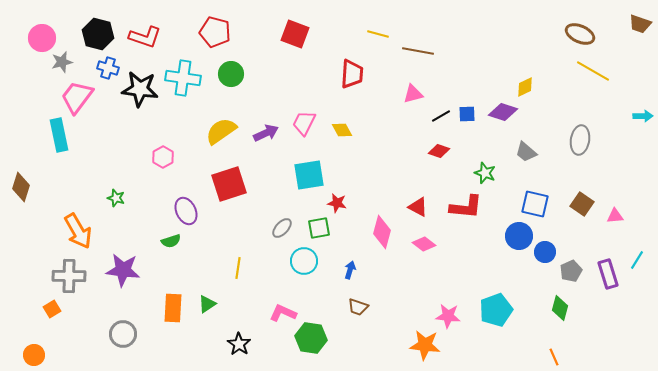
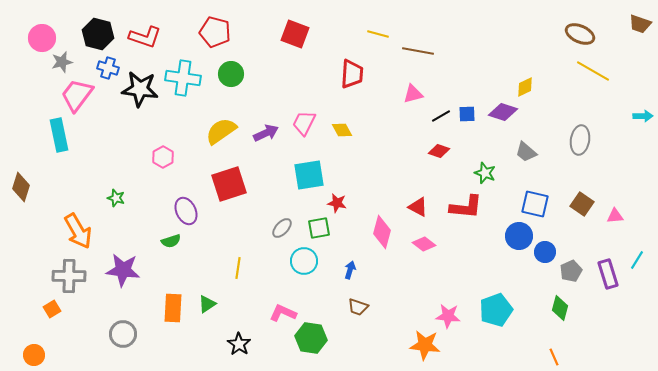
pink trapezoid at (77, 97): moved 2 px up
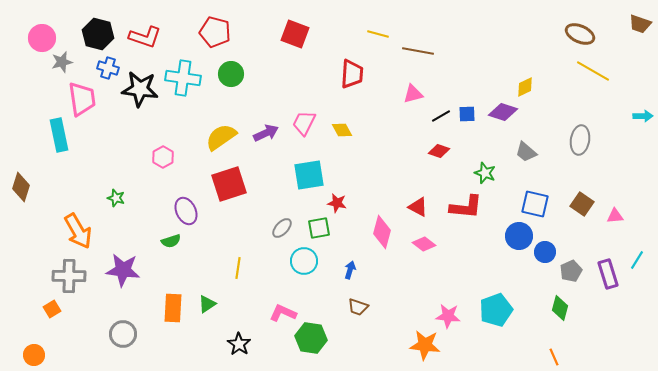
pink trapezoid at (77, 95): moved 5 px right, 4 px down; rotated 135 degrees clockwise
yellow semicircle at (221, 131): moved 6 px down
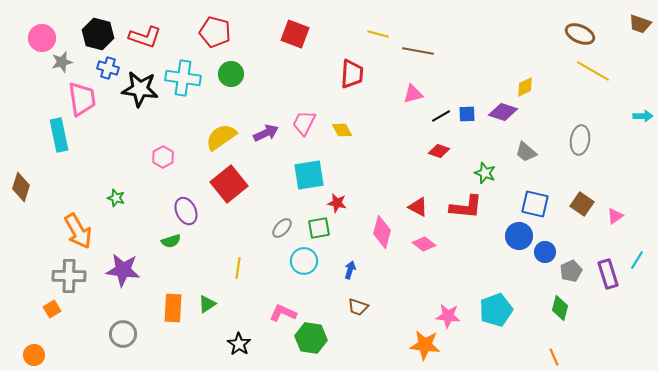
red square at (229, 184): rotated 21 degrees counterclockwise
pink triangle at (615, 216): rotated 30 degrees counterclockwise
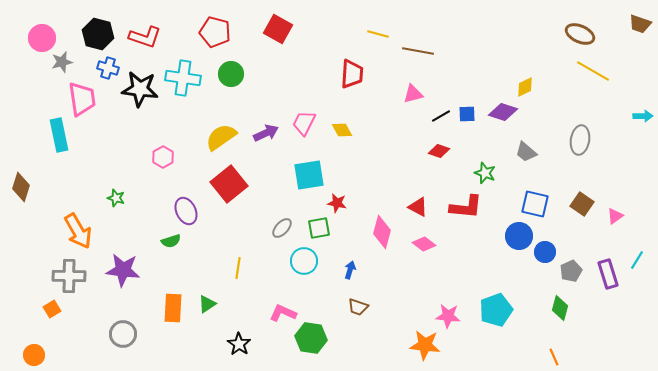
red square at (295, 34): moved 17 px left, 5 px up; rotated 8 degrees clockwise
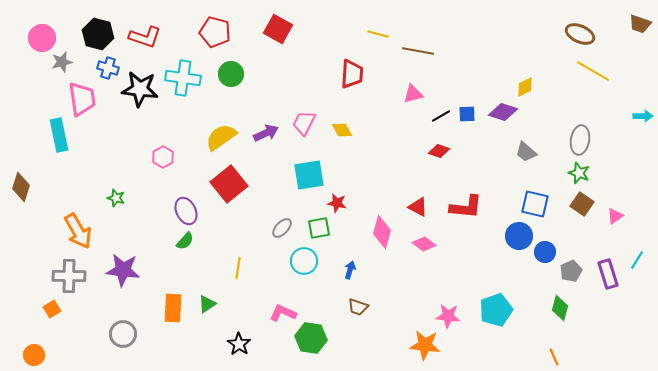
green star at (485, 173): moved 94 px right
green semicircle at (171, 241): moved 14 px right; rotated 30 degrees counterclockwise
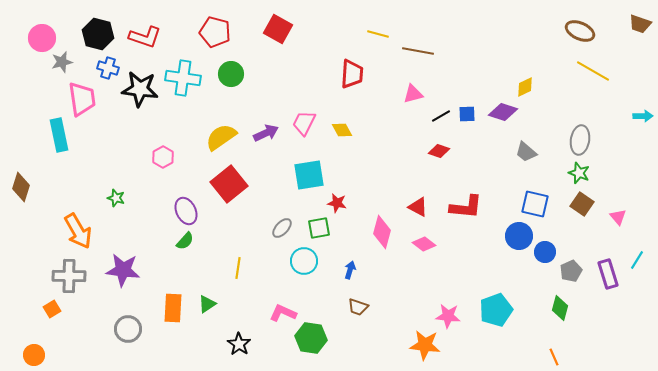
brown ellipse at (580, 34): moved 3 px up
pink triangle at (615, 216): moved 3 px right, 1 px down; rotated 36 degrees counterclockwise
gray circle at (123, 334): moved 5 px right, 5 px up
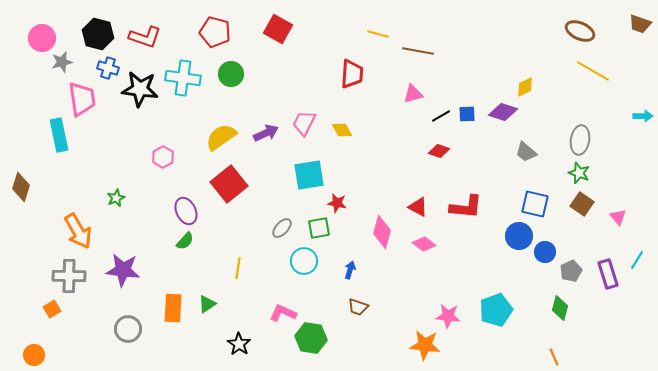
green star at (116, 198): rotated 30 degrees clockwise
